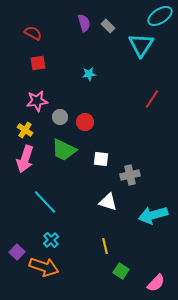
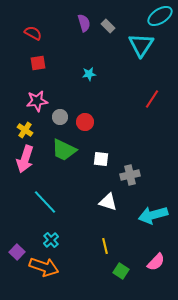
pink semicircle: moved 21 px up
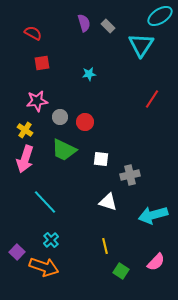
red square: moved 4 px right
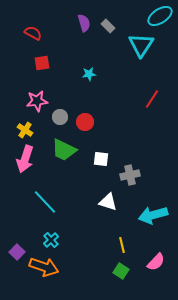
yellow line: moved 17 px right, 1 px up
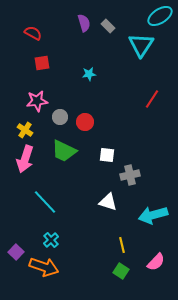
green trapezoid: moved 1 px down
white square: moved 6 px right, 4 px up
purple square: moved 1 px left
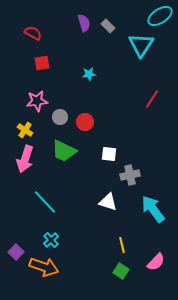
white square: moved 2 px right, 1 px up
cyan arrow: moved 6 px up; rotated 68 degrees clockwise
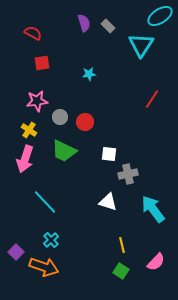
yellow cross: moved 4 px right
gray cross: moved 2 px left, 1 px up
